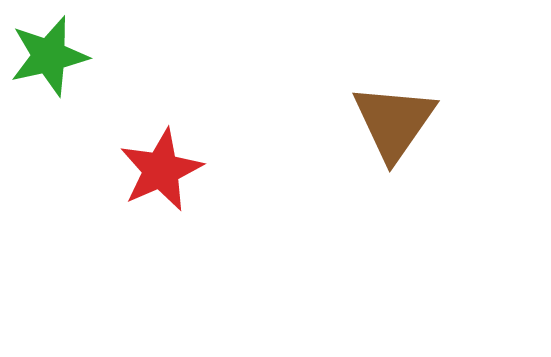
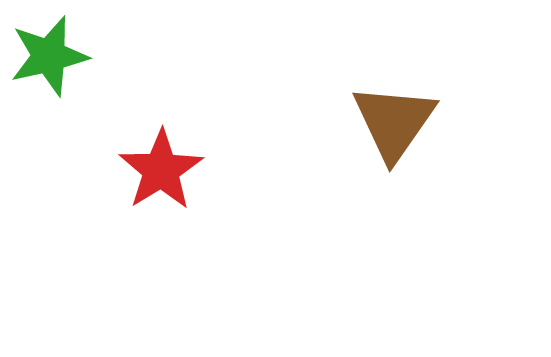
red star: rotated 8 degrees counterclockwise
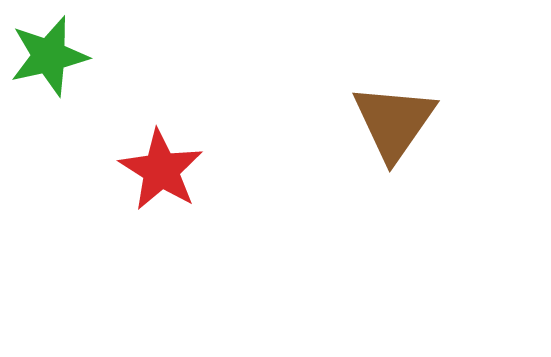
red star: rotated 8 degrees counterclockwise
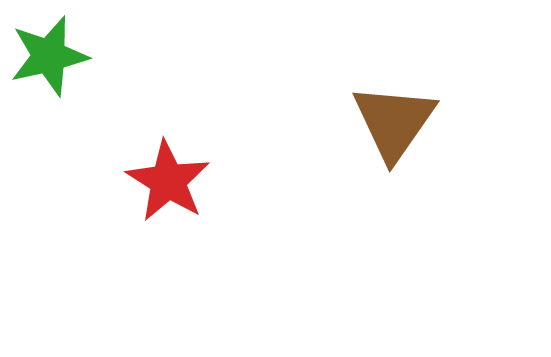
red star: moved 7 px right, 11 px down
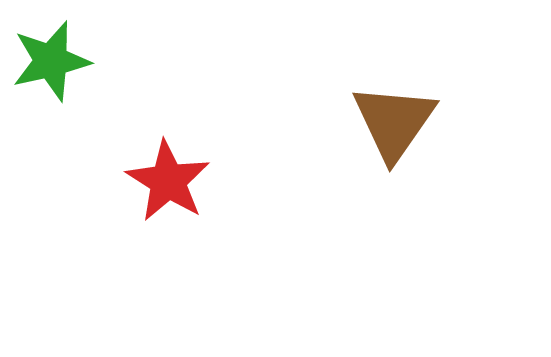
green star: moved 2 px right, 5 px down
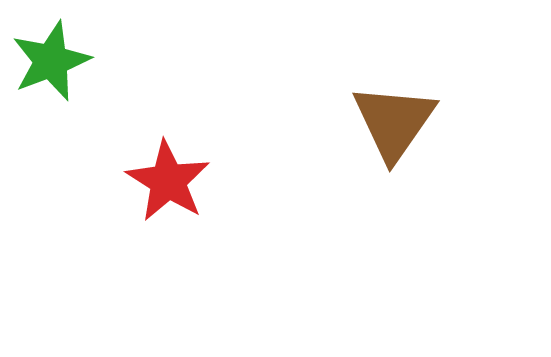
green star: rotated 8 degrees counterclockwise
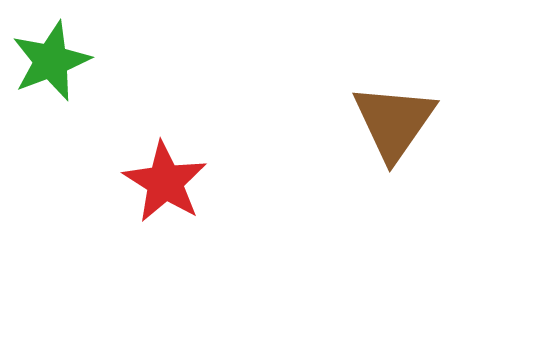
red star: moved 3 px left, 1 px down
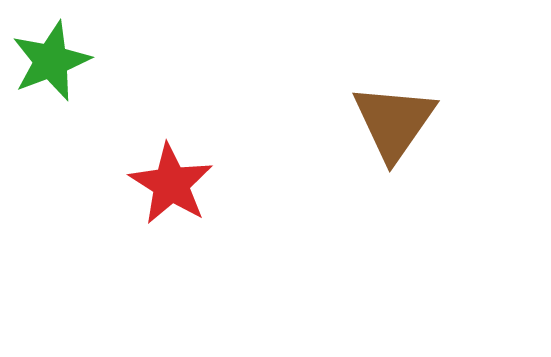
red star: moved 6 px right, 2 px down
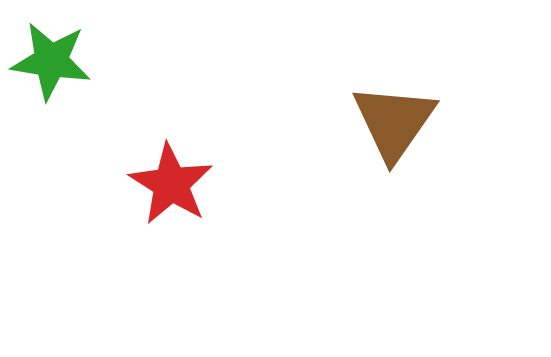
green star: rotated 30 degrees clockwise
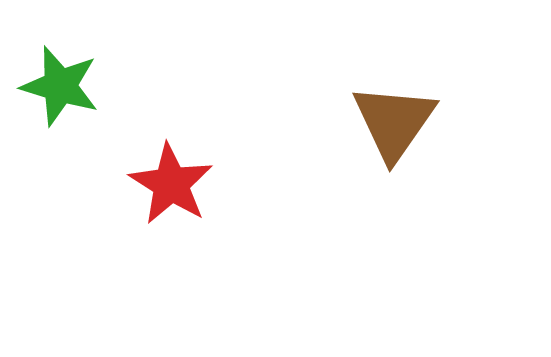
green star: moved 9 px right, 25 px down; rotated 8 degrees clockwise
